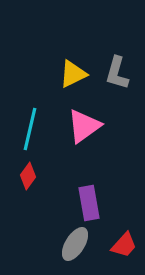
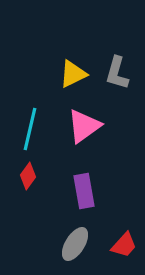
purple rectangle: moved 5 px left, 12 px up
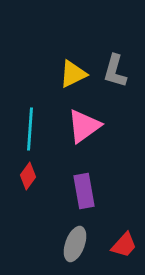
gray L-shape: moved 2 px left, 2 px up
cyan line: rotated 9 degrees counterclockwise
gray ellipse: rotated 12 degrees counterclockwise
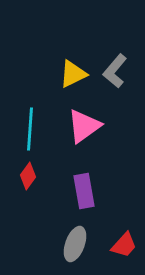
gray L-shape: rotated 24 degrees clockwise
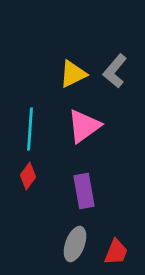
red trapezoid: moved 8 px left, 7 px down; rotated 20 degrees counterclockwise
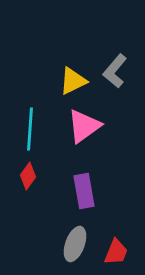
yellow triangle: moved 7 px down
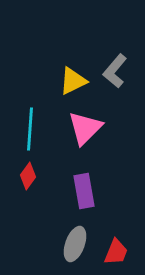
pink triangle: moved 1 px right, 2 px down; rotated 9 degrees counterclockwise
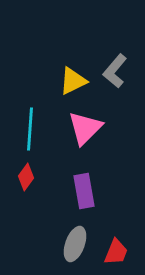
red diamond: moved 2 px left, 1 px down
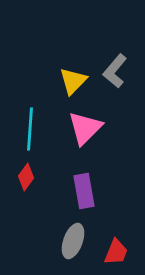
yellow triangle: rotated 20 degrees counterclockwise
gray ellipse: moved 2 px left, 3 px up
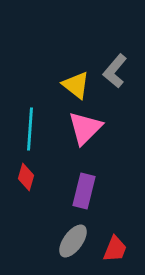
yellow triangle: moved 3 px right, 4 px down; rotated 36 degrees counterclockwise
red diamond: rotated 20 degrees counterclockwise
purple rectangle: rotated 24 degrees clockwise
gray ellipse: rotated 16 degrees clockwise
red trapezoid: moved 1 px left, 3 px up
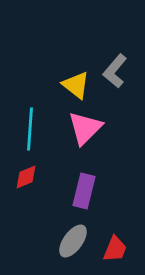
red diamond: rotated 52 degrees clockwise
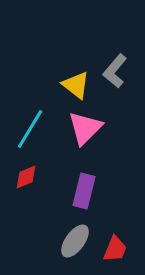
cyan line: rotated 27 degrees clockwise
gray ellipse: moved 2 px right
